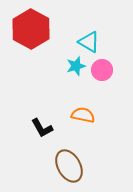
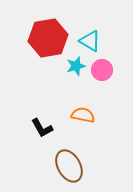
red hexagon: moved 17 px right, 9 px down; rotated 21 degrees clockwise
cyan triangle: moved 1 px right, 1 px up
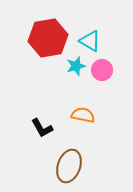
brown ellipse: rotated 48 degrees clockwise
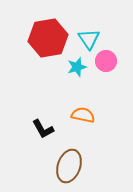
cyan triangle: moved 1 px left, 2 px up; rotated 25 degrees clockwise
cyan star: moved 1 px right, 1 px down
pink circle: moved 4 px right, 9 px up
black L-shape: moved 1 px right, 1 px down
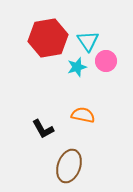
cyan triangle: moved 1 px left, 2 px down
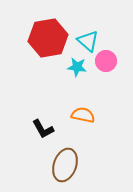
cyan triangle: rotated 15 degrees counterclockwise
cyan star: rotated 24 degrees clockwise
brown ellipse: moved 4 px left, 1 px up
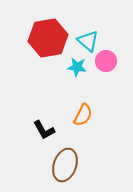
orange semicircle: rotated 105 degrees clockwise
black L-shape: moved 1 px right, 1 px down
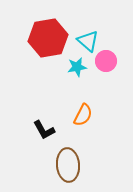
cyan star: rotated 18 degrees counterclockwise
brown ellipse: moved 3 px right; rotated 24 degrees counterclockwise
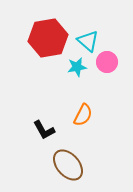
pink circle: moved 1 px right, 1 px down
brown ellipse: rotated 36 degrees counterclockwise
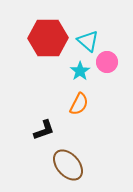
red hexagon: rotated 9 degrees clockwise
cyan star: moved 3 px right, 4 px down; rotated 24 degrees counterclockwise
orange semicircle: moved 4 px left, 11 px up
black L-shape: rotated 80 degrees counterclockwise
